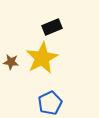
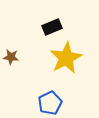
yellow star: moved 24 px right
brown star: moved 5 px up
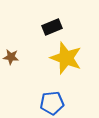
yellow star: rotated 24 degrees counterclockwise
blue pentagon: moved 2 px right; rotated 20 degrees clockwise
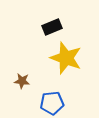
brown star: moved 11 px right, 24 px down
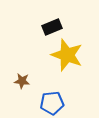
yellow star: moved 1 px right, 3 px up
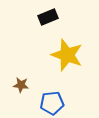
black rectangle: moved 4 px left, 10 px up
brown star: moved 1 px left, 4 px down
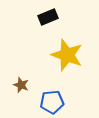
brown star: rotated 14 degrees clockwise
blue pentagon: moved 1 px up
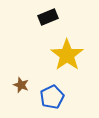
yellow star: rotated 16 degrees clockwise
blue pentagon: moved 5 px up; rotated 20 degrees counterclockwise
